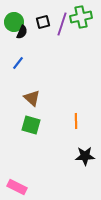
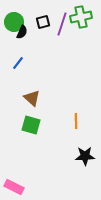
pink rectangle: moved 3 px left
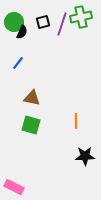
brown triangle: rotated 30 degrees counterclockwise
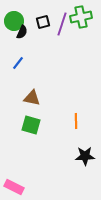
green circle: moved 1 px up
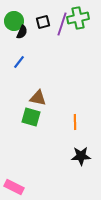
green cross: moved 3 px left, 1 px down
blue line: moved 1 px right, 1 px up
brown triangle: moved 6 px right
orange line: moved 1 px left, 1 px down
green square: moved 8 px up
black star: moved 4 px left
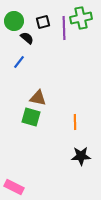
green cross: moved 3 px right
purple line: moved 2 px right, 4 px down; rotated 20 degrees counterclockwise
black semicircle: moved 5 px right, 6 px down; rotated 72 degrees counterclockwise
